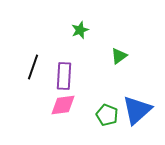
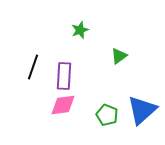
blue triangle: moved 5 px right
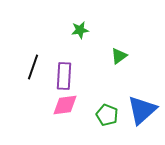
green star: rotated 12 degrees clockwise
pink diamond: moved 2 px right
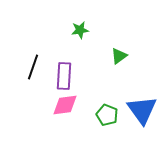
blue triangle: rotated 24 degrees counterclockwise
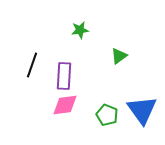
black line: moved 1 px left, 2 px up
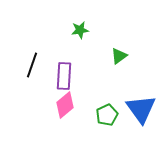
pink diamond: rotated 32 degrees counterclockwise
blue triangle: moved 1 px left, 1 px up
green pentagon: rotated 25 degrees clockwise
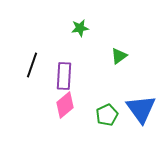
green star: moved 2 px up
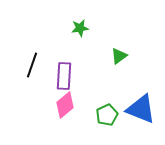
blue triangle: rotated 32 degrees counterclockwise
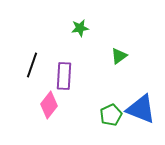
pink diamond: moved 16 px left; rotated 12 degrees counterclockwise
green pentagon: moved 4 px right
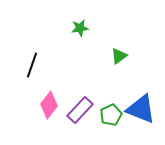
purple rectangle: moved 16 px right, 34 px down; rotated 40 degrees clockwise
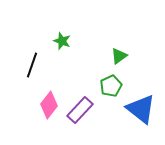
green star: moved 18 px left, 13 px down; rotated 30 degrees clockwise
blue triangle: rotated 16 degrees clockwise
green pentagon: moved 29 px up
